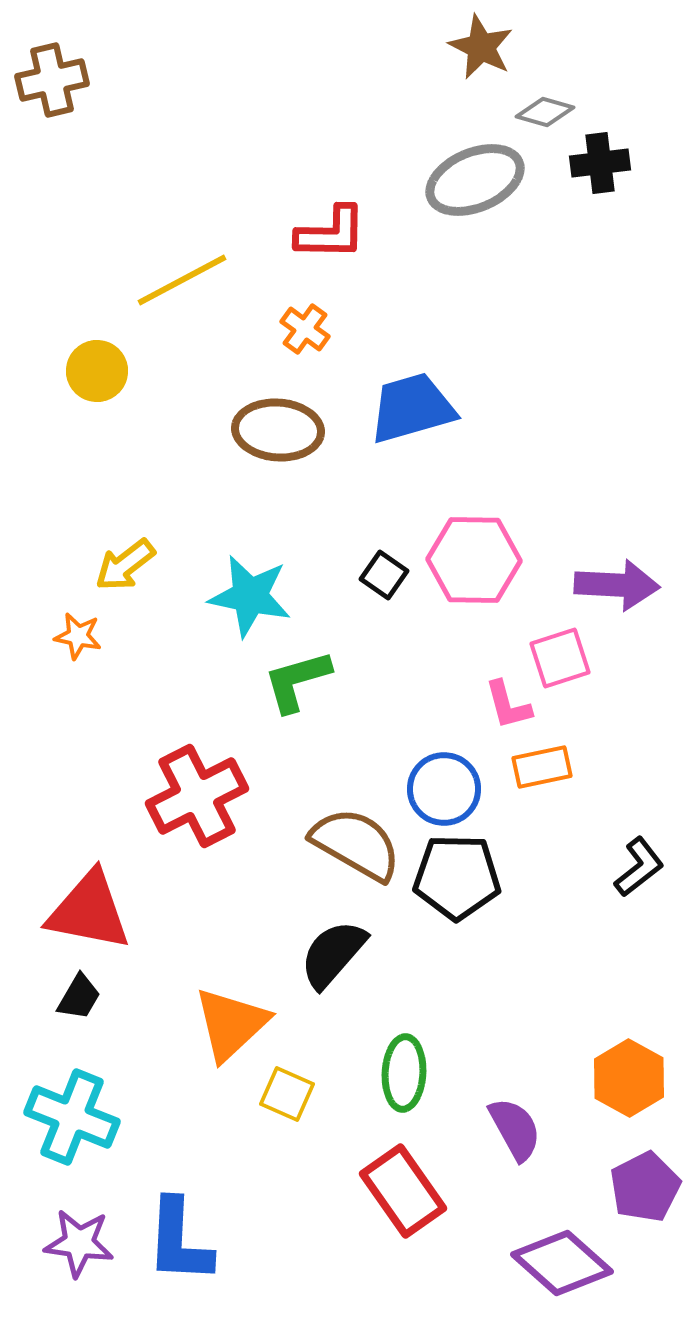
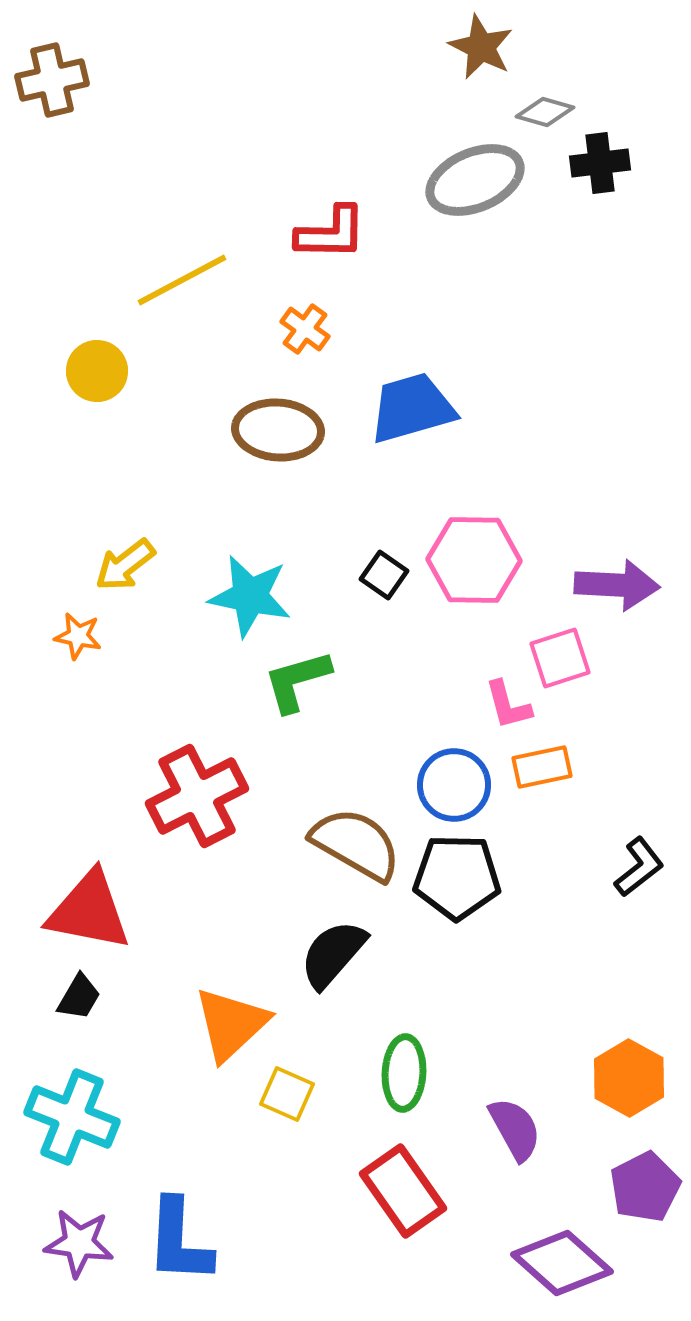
blue circle: moved 10 px right, 4 px up
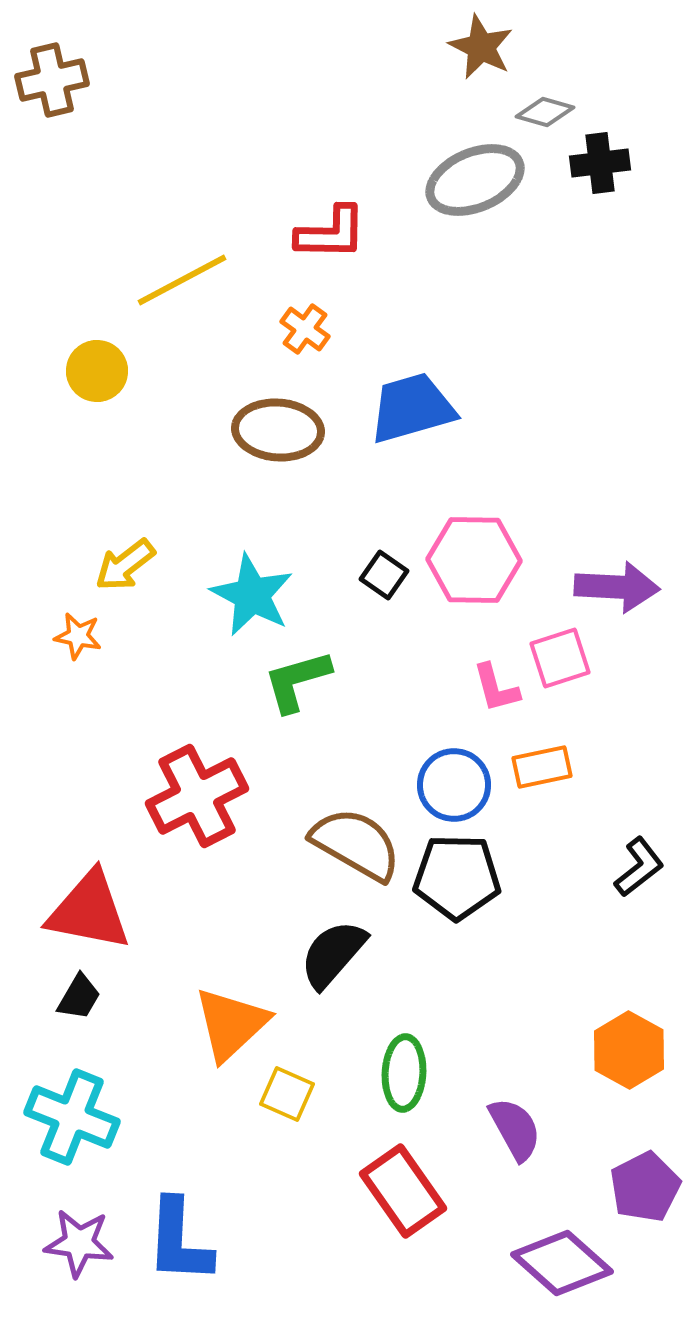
purple arrow: moved 2 px down
cyan star: moved 2 px right, 1 px up; rotated 16 degrees clockwise
pink L-shape: moved 12 px left, 17 px up
orange hexagon: moved 28 px up
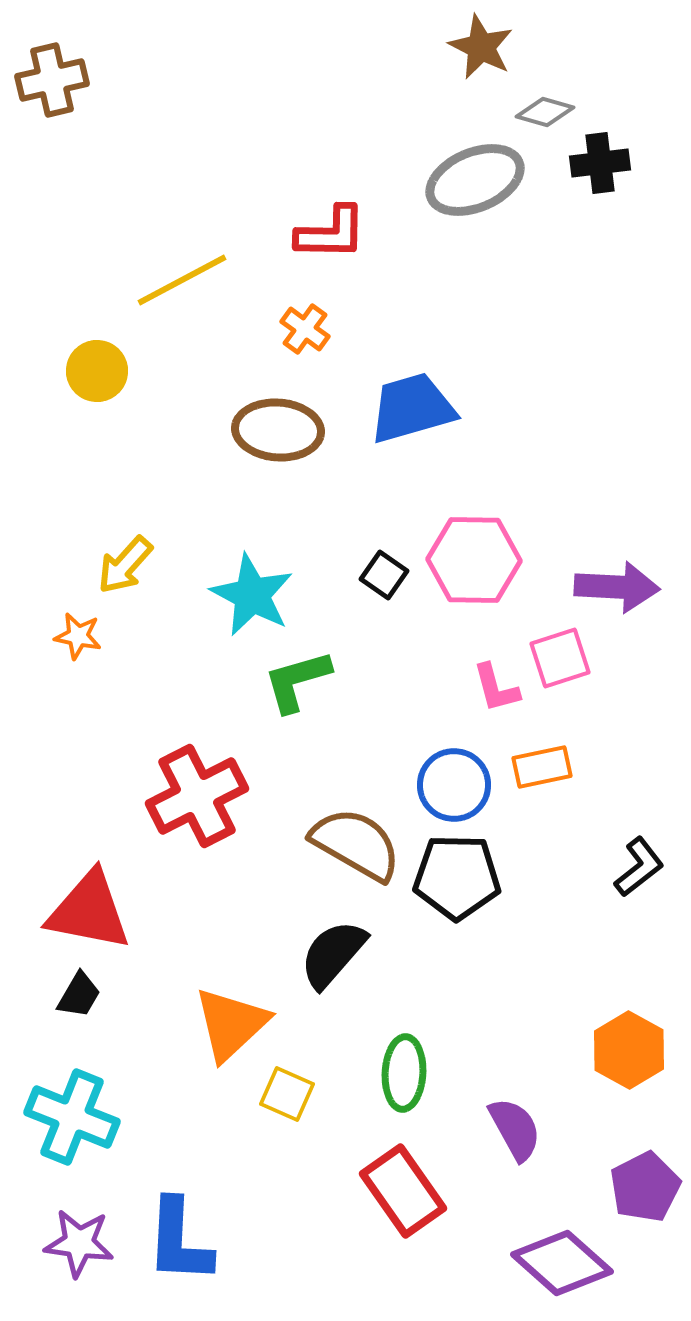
yellow arrow: rotated 10 degrees counterclockwise
black trapezoid: moved 2 px up
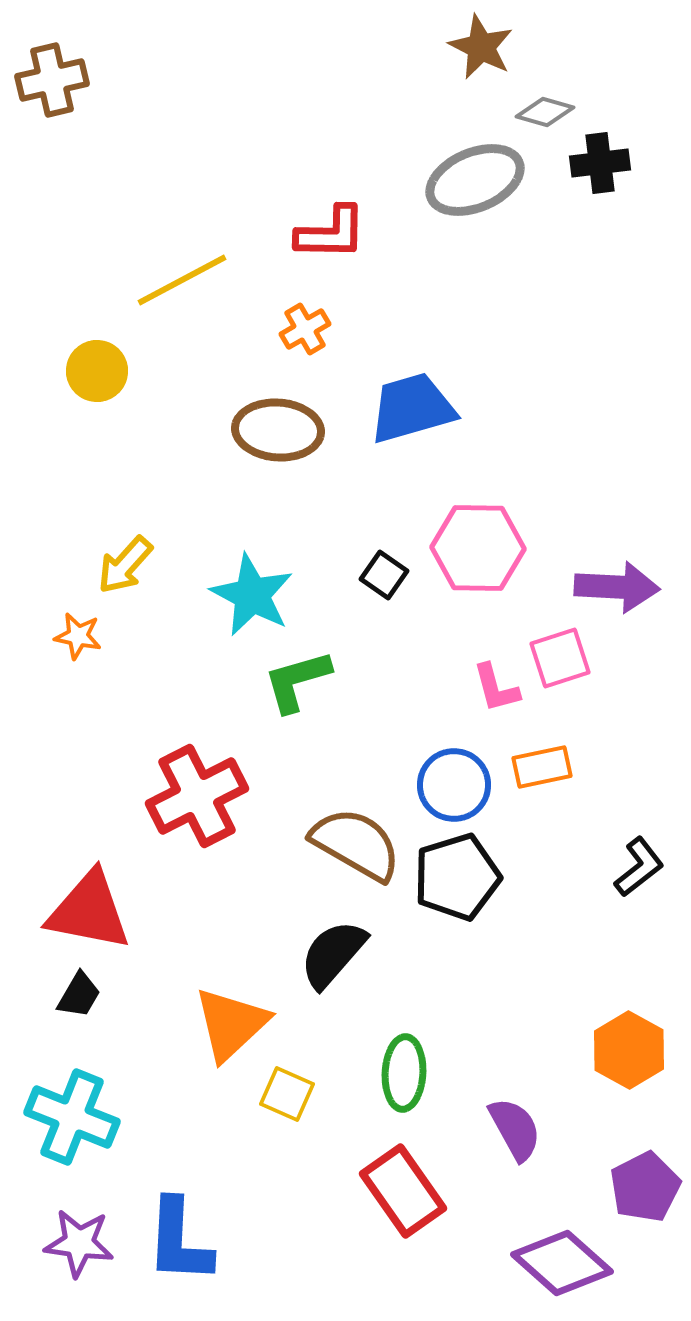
orange cross: rotated 24 degrees clockwise
pink hexagon: moved 4 px right, 12 px up
black pentagon: rotated 18 degrees counterclockwise
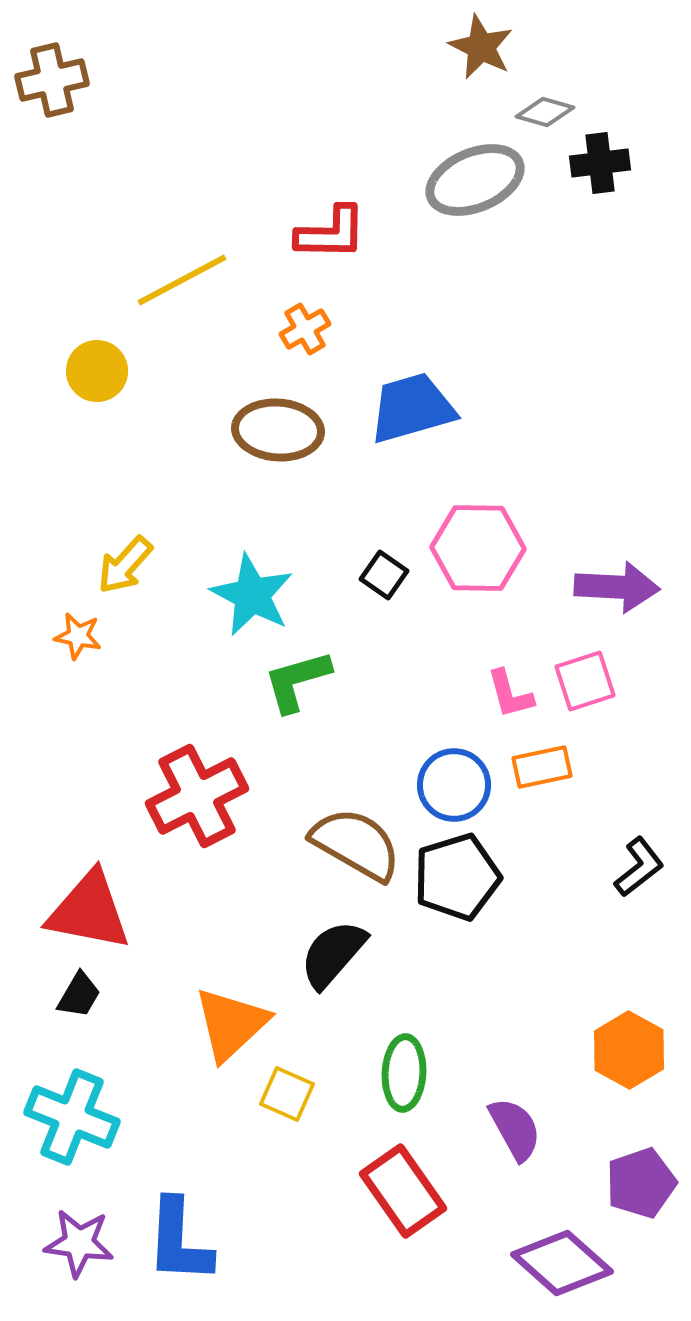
pink square: moved 25 px right, 23 px down
pink L-shape: moved 14 px right, 6 px down
purple pentagon: moved 4 px left, 4 px up; rotated 8 degrees clockwise
